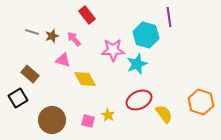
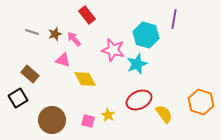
purple line: moved 5 px right, 2 px down; rotated 18 degrees clockwise
brown star: moved 3 px right, 2 px up
pink star: rotated 15 degrees clockwise
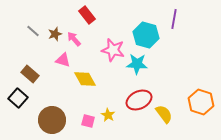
gray line: moved 1 px right, 1 px up; rotated 24 degrees clockwise
cyan star: rotated 25 degrees clockwise
black square: rotated 18 degrees counterclockwise
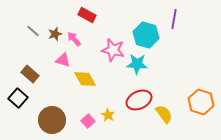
red rectangle: rotated 24 degrees counterclockwise
pink square: rotated 32 degrees clockwise
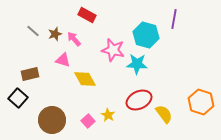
brown rectangle: rotated 54 degrees counterclockwise
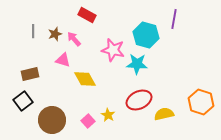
gray line: rotated 48 degrees clockwise
black square: moved 5 px right, 3 px down; rotated 12 degrees clockwise
yellow semicircle: rotated 66 degrees counterclockwise
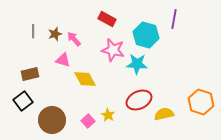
red rectangle: moved 20 px right, 4 px down
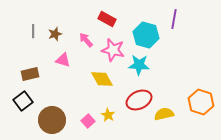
pink arrow: moved 12 px right, 1 px down
cyan star: moved 2 px right, 1 px down
yellow diamond: moved 17 px right
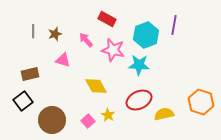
purple line: moved 6 px down
cyan hexagon: rotated 25 degrees clockwise
yellow diamond: moved 6 px left, 7 px down
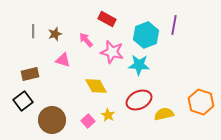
pink star: moved 1 px left, 2 px down
